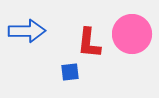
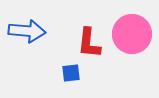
blue arrow: rotated 6 degrees clockwise
blue square: moved 1 px right, 1 px down
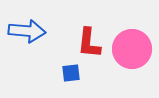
pink circle: moved 15 px down
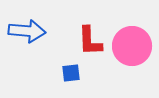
red L-shape: moved 1 px right, 2 px up; rotated 8 degrees counterclockwise
pink circle: moved 3 px up
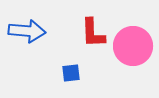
red L-shape: moved 3 px right, 8 px up
pink circle: moved 1 px right
